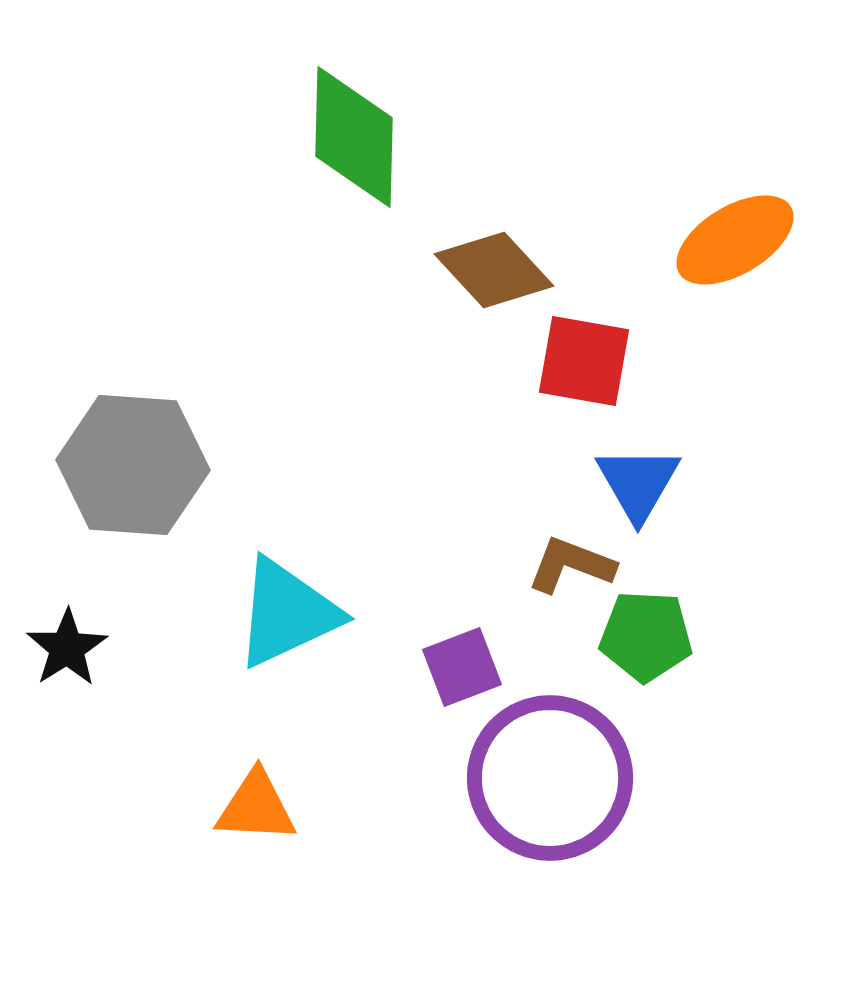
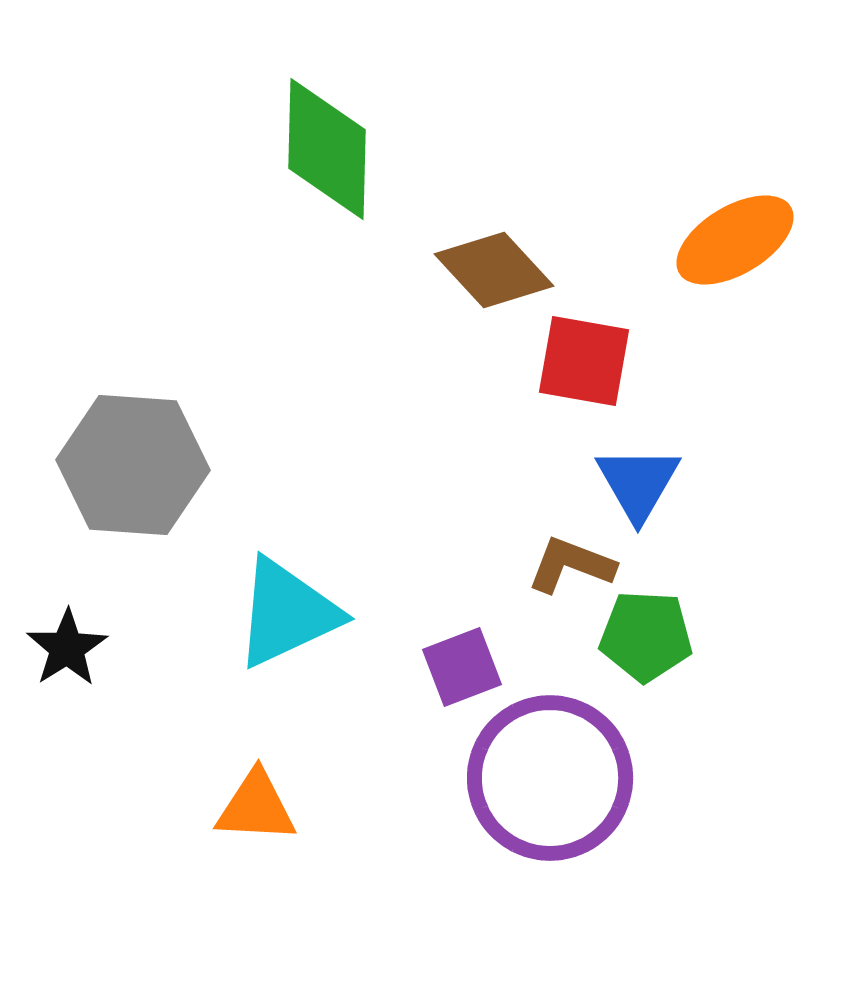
green diamond: moved 27 px left, 12 px down
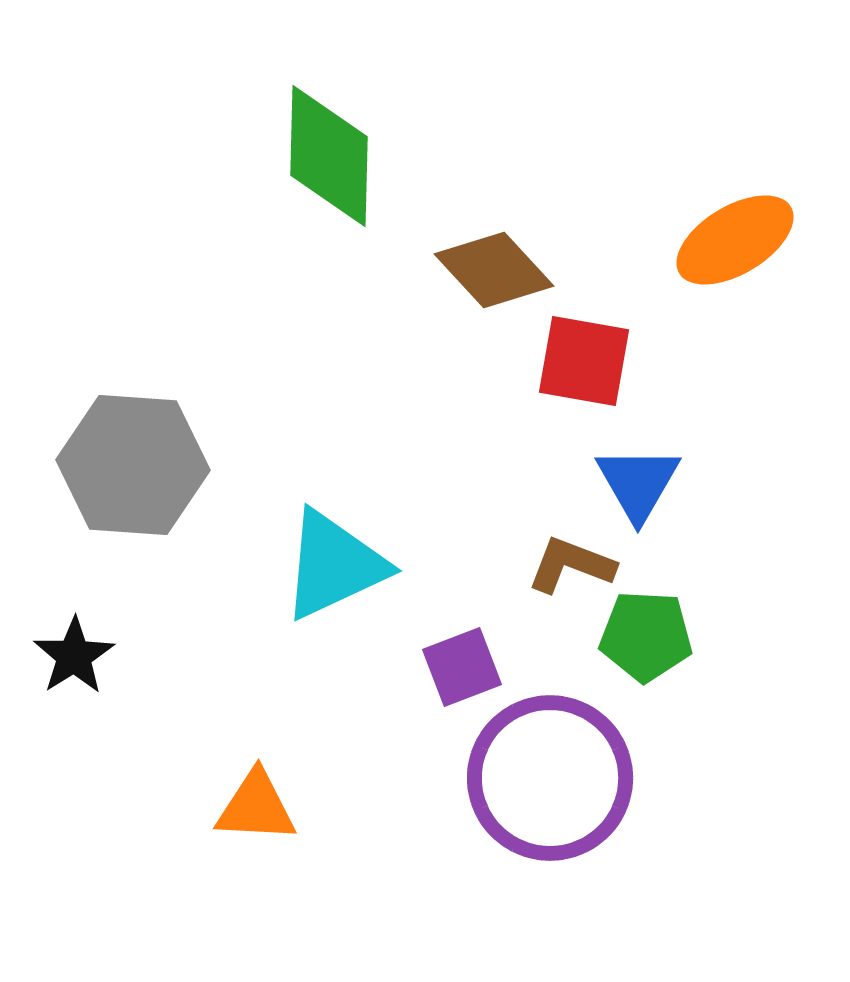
green diamond: moved 2 px right, 7 px down
cyan triangle: moved 47 px right, 48 px up
black star: moved 7 px right, 8 px down
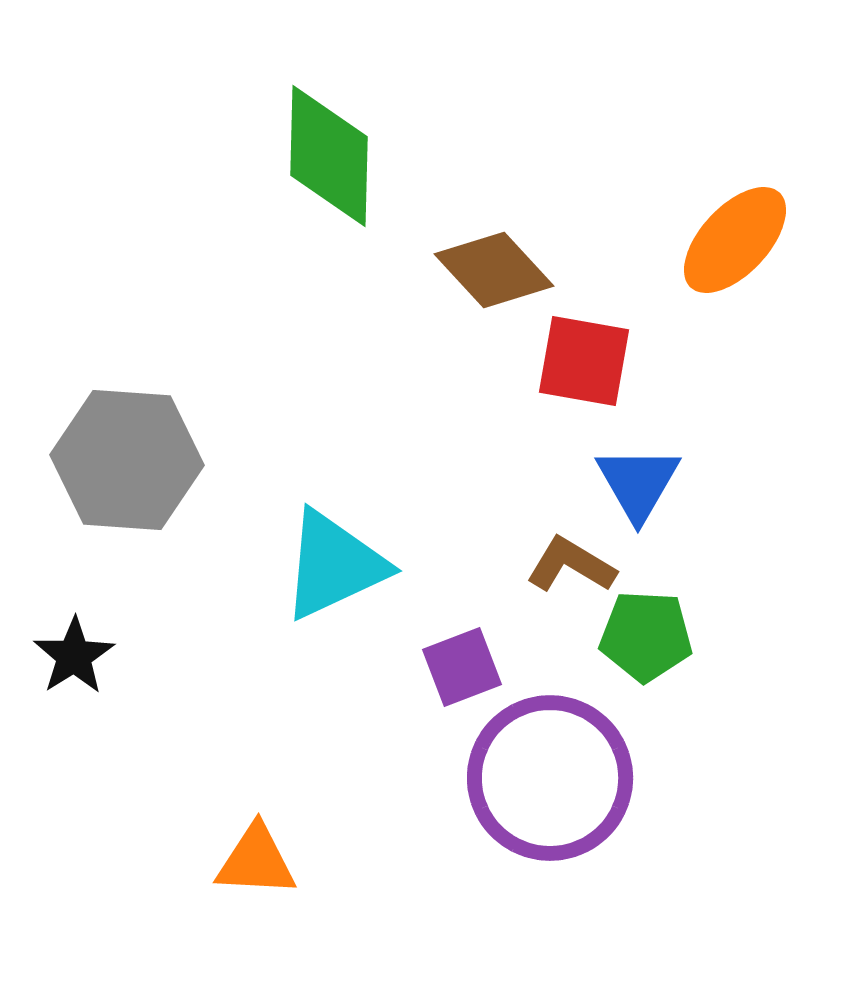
orange ellipse: rotated 16 degrees counterclockwise
gray hexagon: moved 6 px left, 5 px up
brown L-shape: rotated 10 degrees clockwise
orange triangle: moved 54 px down
